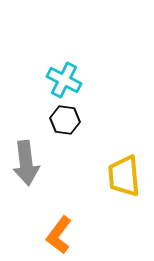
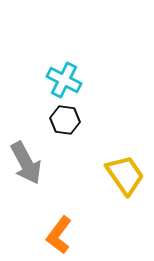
gray arrow: rotated 21 degrees counterclockwise
yellow trapezoid: moved 1 px right, 1 px up; rotated 150 degrees clockwise
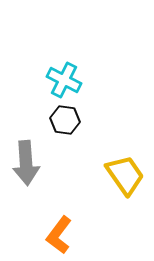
gray arrow: rotated 24 degrees clockwise
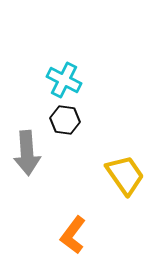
gray arrow: moved 1 px right, 10 px up
orange L-shape: moved 14 px right
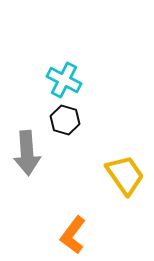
black hexagon: rotated 8 degrees clockwise
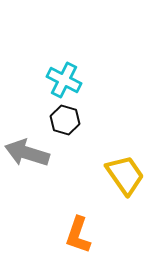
gray arrow: rotated 111 degrees clockwise
orange L-shape: moved 5 px right; rotated 18 degrees counterclockwise
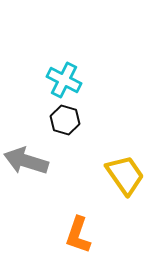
gray arrow: moved 1 px left, 8 px down
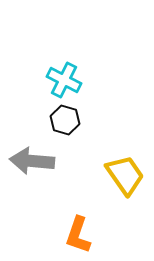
gray arrow: moved 6 px right; rotated 12 degrees counterclockwise
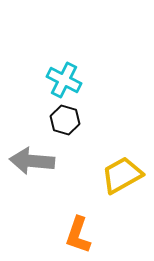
yellow trapezoid: moved 3 px left; rotated 84 degrees counterclockwise
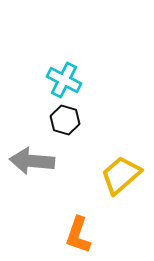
yellow trapezoid: moved 1 px left; rotated 12 degrees counterclockwise
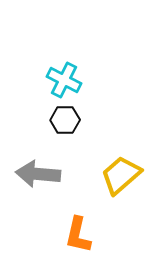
black hexagon: rotated 16 degrees counterclockwise
gray arrow: moved 6 px right, 13 px down
orange L-shape: rotated 6 degrees counterclockwise
